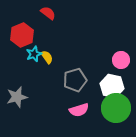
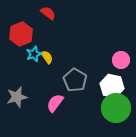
red hexagon: moved 1 px left, 1 px up
gray pentagon: rotated 25 degrees counterclockwise
pink semicircle: moved 24 px left, 7 px up; rotated 144 degrees clockwise
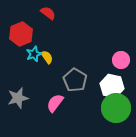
gray star: moved 1 px right, 1 px down
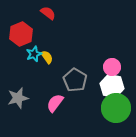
pink circle: moved 9 px left, 7 px down
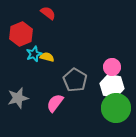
yellow semicircle: rotated 40 degrees counterclockwise
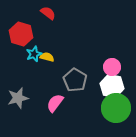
red hexagon: rotated 20 degrees counterclockwise
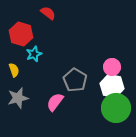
yellow semicircle: moved 33 px left, 13 px down; rotated 56 degrees clockwise
pink semicircle: moved 1 px up
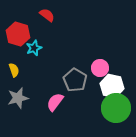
red semicircle: moved 1 px left, 2 px down
red hexagon: moved 3 px left
cyan star: moved 6 px up
pink circle: moved 12 px left, 1 px down
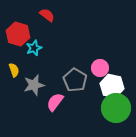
gray star: moved 16 px right, 13 px up
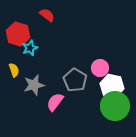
cyan star: moved 4 px left
green circle: moved 1 px left, 2 px up
